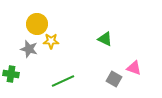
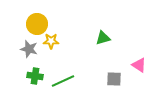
green triangle: moved 2 px left, 1 px up; rotated 42 degrees counterclockwise
pink triangle: moved 5 px right, 3 px up; rotated 14 degrees clockwise
green cross: moved 24 px right, 2 px down
gray square: rotated 28 degrees counterclockwise
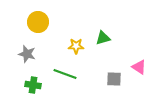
yellow circle: moved 1 px right, 2 px up
yellow star: moved 25 px right, 5 px down
gray star: moved 2 px left, 5 px down
pink triangle: moved 2 px down
green cross: moved 2 px left, 9 px down
green line: moved 2 px right, 7 px up; rotated 45 degrees clockwise
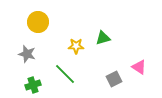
green line: rotated 25 degrees clockwise
gray square: rotated 28 degrees counterclockwise
green cross: rotated 28 degrees counterclockwise
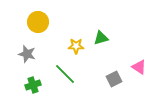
green triangle: moved 2 px left
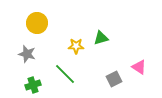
yellow circle: moved 1 px left, 1 px down
